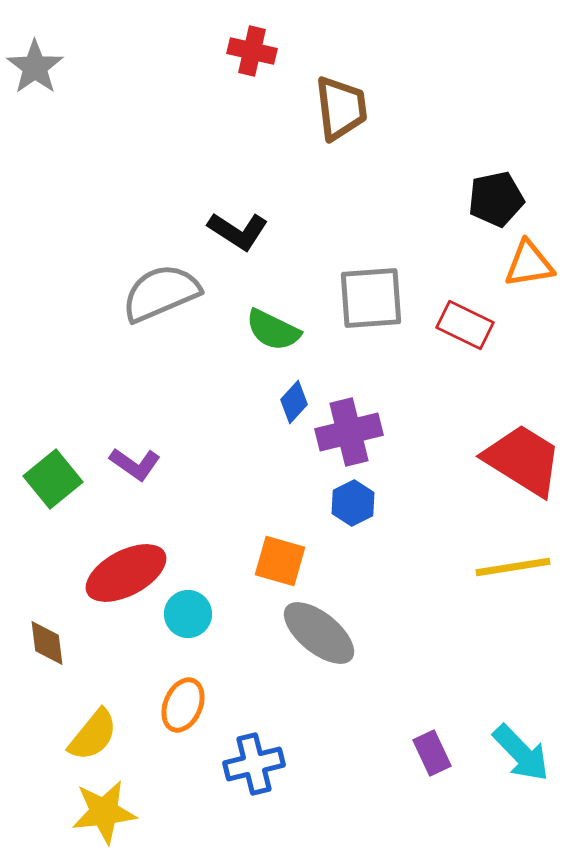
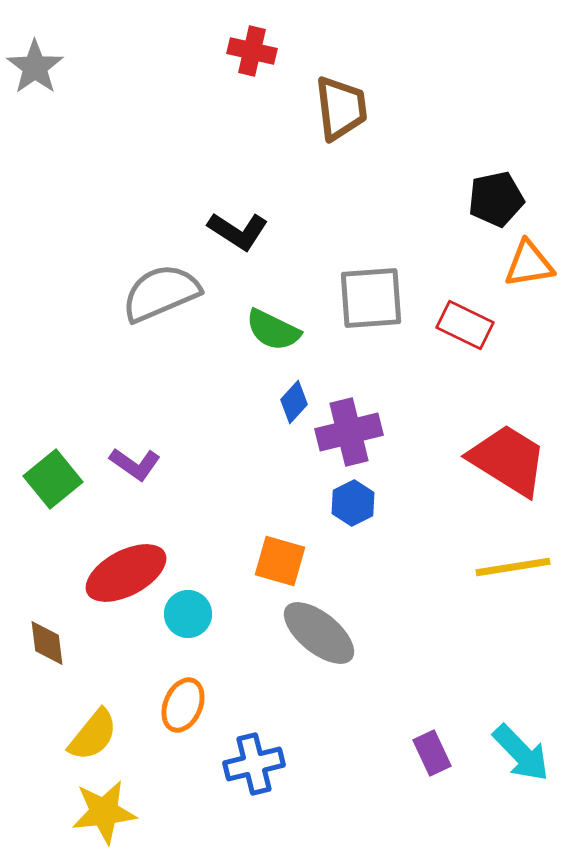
red trapezoid: moved 15 px left
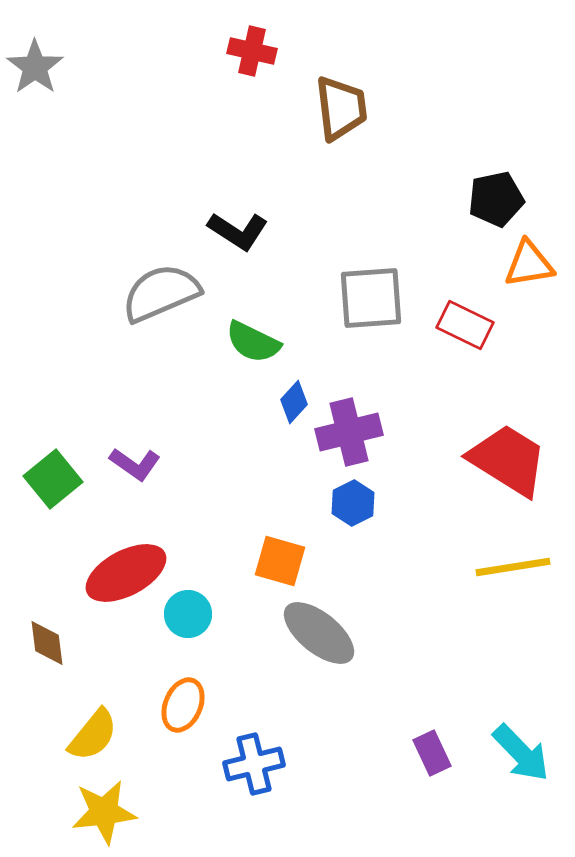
green semicircle: moved 20 px left, 12 px down
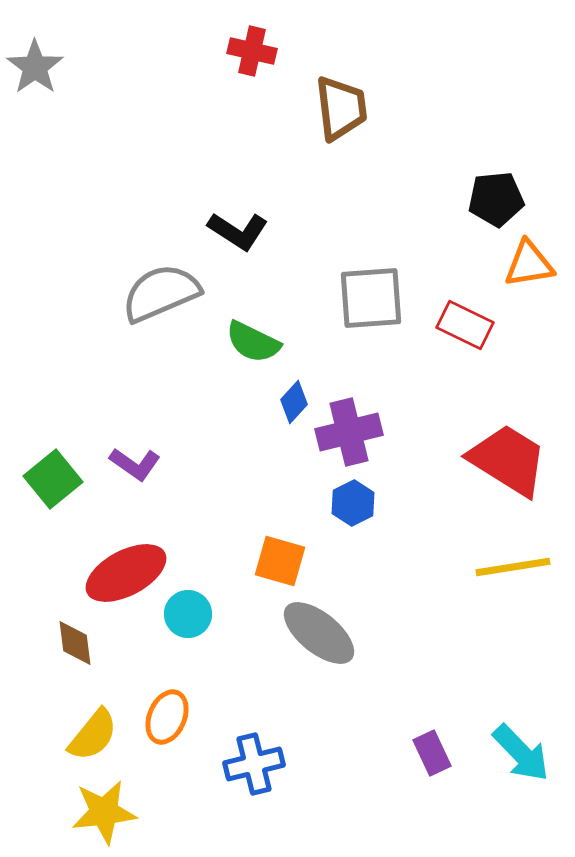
black pentagon: rotated 6 degrees clockwise
brown diamond: moved 28 px right
orange ellipse: moved 16 px left, 12 px down
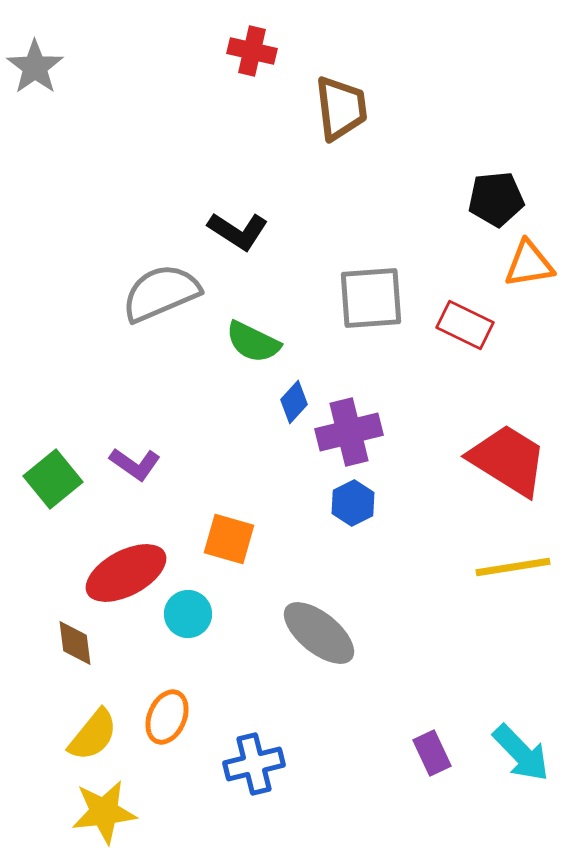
orange square: moved 51 px left, 22 px up
